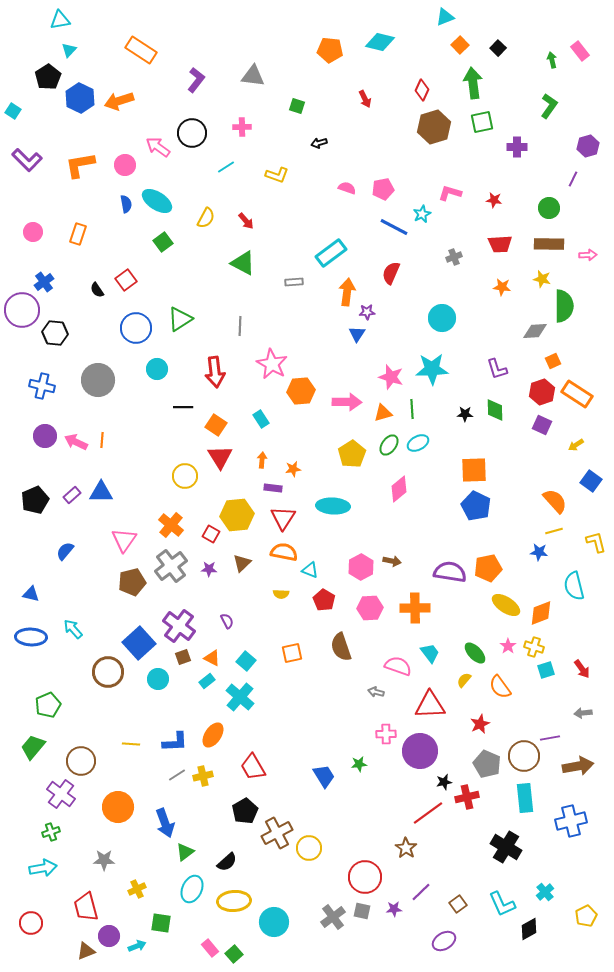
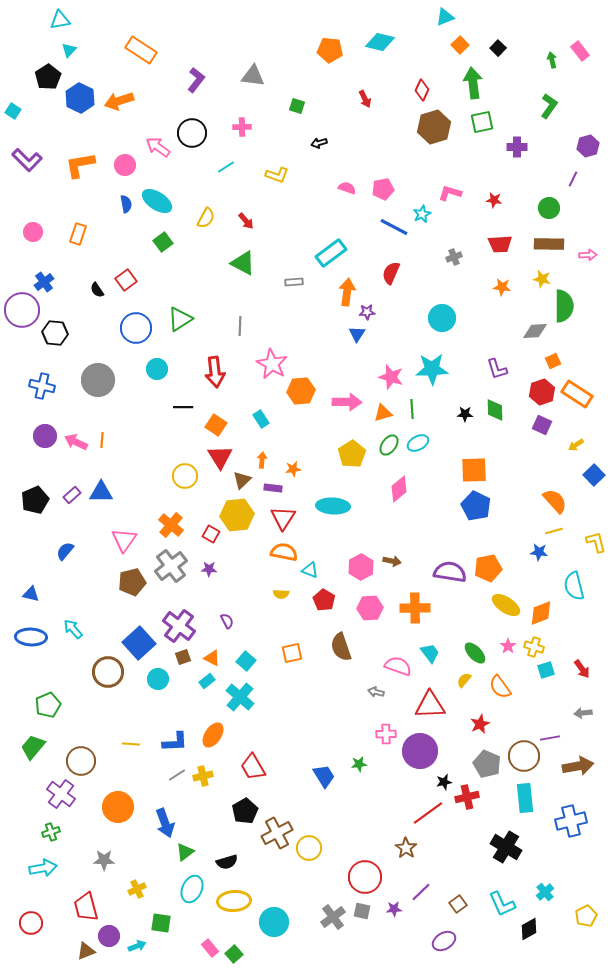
blue square at (591, 481): moved 3 px right, 6 px up; rotated 10 degrees clockwise
brown triangle at (242, 563): moved 83 px up
black semicircle at (227, 862): rotated 25 degrees clockwise
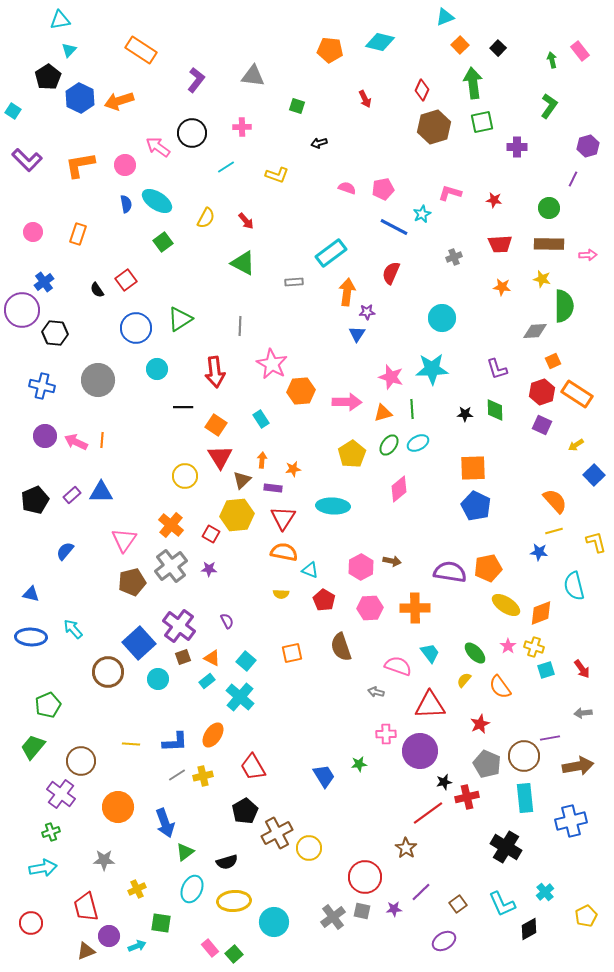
orange square at (474, 470): moved 1 px left, 2 px up
